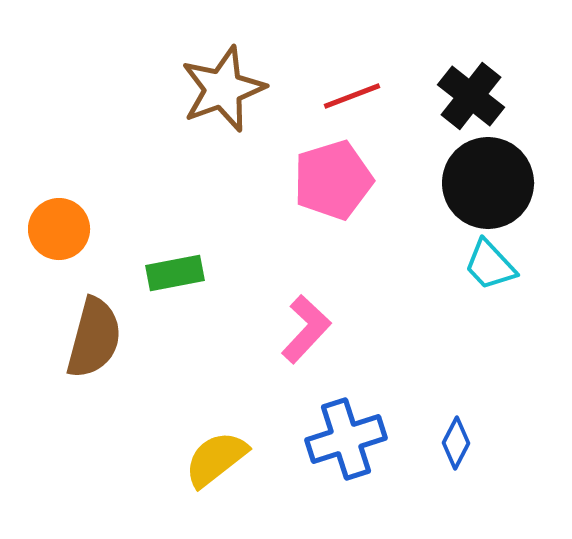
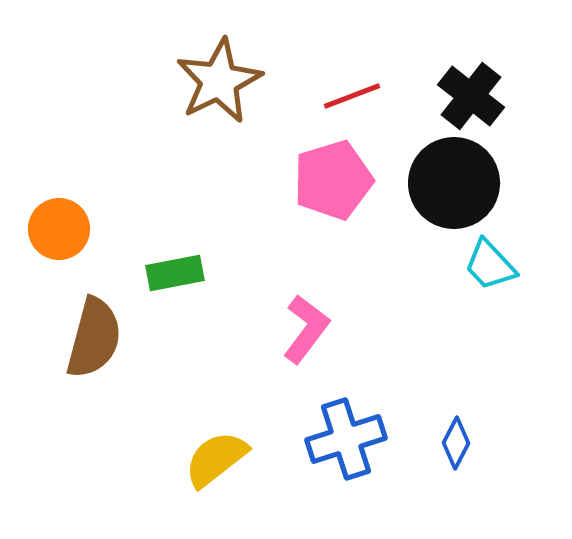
brown star: moved 4 px left, 8 px up; rotated 6 degrees counterclockwise
black circle: moved 34 px left
pink L-shape: rotated 6 degrees counterclockwise
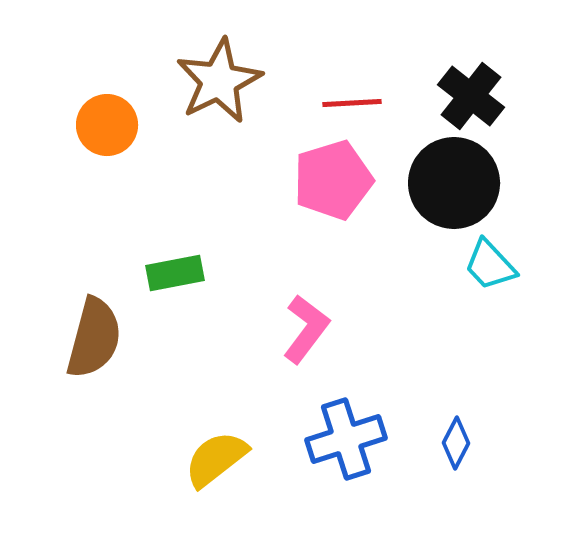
red line: moved 7 px down; rotated 18 degrees clockwise
orange circle: moved 48 px right, 104 px up
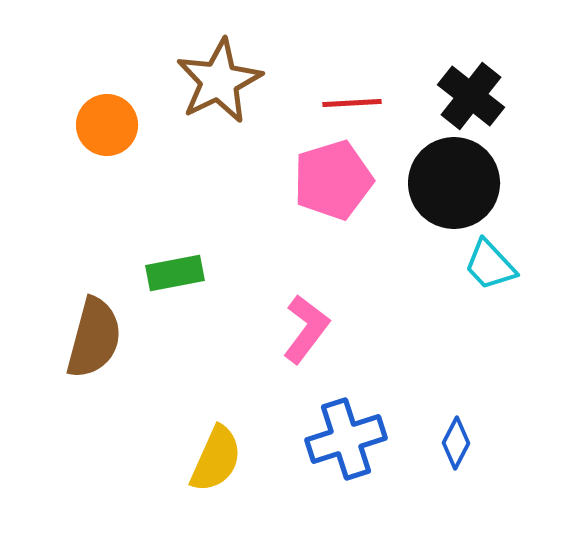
yellow semicircle: rotated 152 degrees clockwise
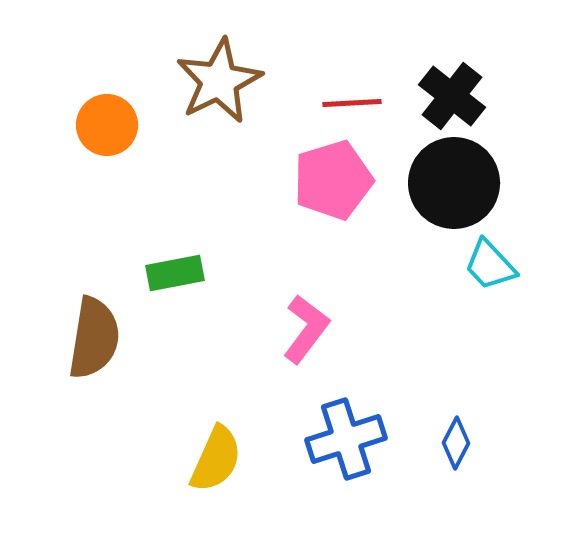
black cross: moved 19 px left
brown semicircle: rotated 6 degrees counterclockwise
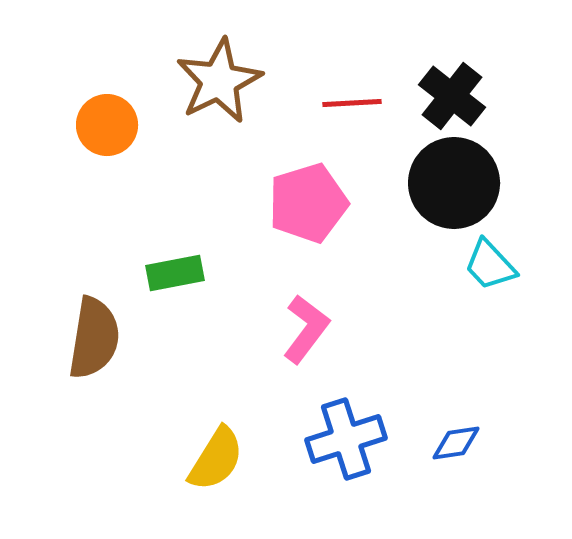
pink pentagon: moved 25 px left, 23 px down
blue diamond: rotated 54 degrees clockwise
yellow semicircle: rotated 8 degrees clockwise
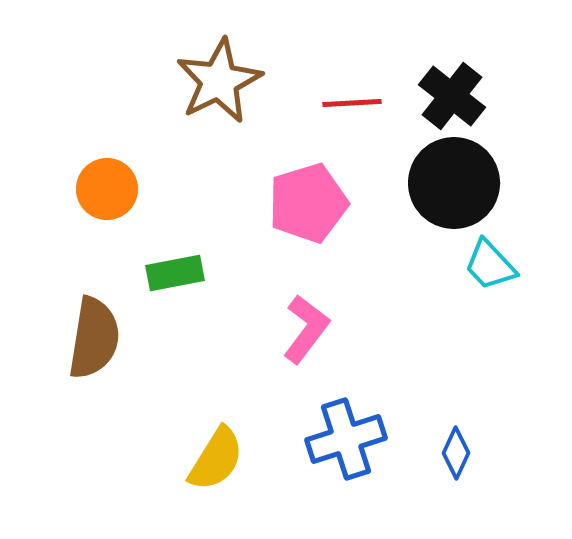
orange circle: moved 64 px down
blue diamond: moved 10 px down; rotated 57 degrees counterclockwise
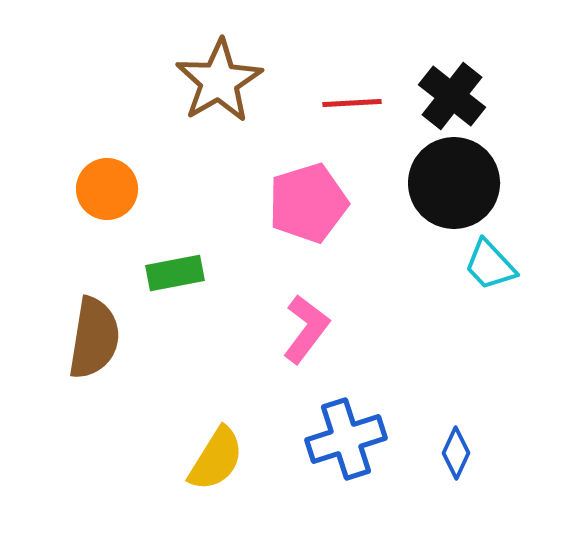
brown star: rotated 4 degrees counterclockwise
